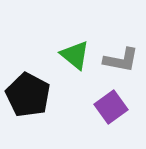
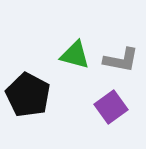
green triangle: rotated 24 degrees counterclockwise
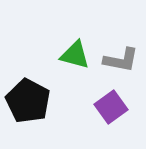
black pentagon: moved 6 px down
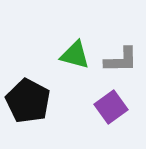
gray L-shape: rotated 12 degrees counterclockwise
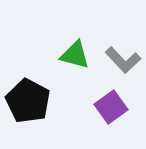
gray L-shape: moved 2 px right; rotated 48 degrees clockwise
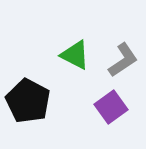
green triangle: rotated 12 degrees clockwise
gray L-shape: rotated 81 degrees counterclockwise
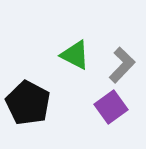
gray L-shape: moved 1 px left, 5 px down; rotated 12 degrees counterclockwise
black pentagon: moved 2 px down
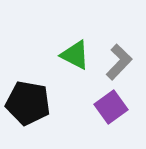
gray L-shape: moved 3 px left, 3 px up
black pentagon: rotated 18 degrees counterclockwise
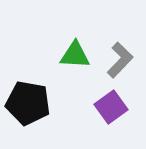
green triangle: rotated 24 degrees counterclockwise
gray L-shape: moved 1 px right, 2 px up
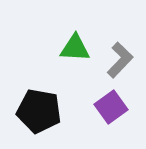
green triangle: moved 7 px up
black pentagon: moved 11 px right, 8 px down
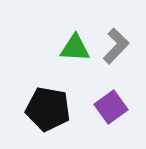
gray L-shape: moved 4 px left, 14 px up
black pentagon: moved 9 px right, 2 px up
